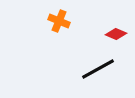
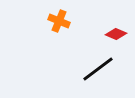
black line: rotated 8 degrees counterclockwise
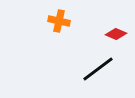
orange cross: rotated 10 degrees counterclockwise
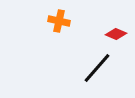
black line: moved 1 px left, 1 px up; rotated 12 degrees counterclockwise
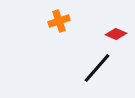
orange cross: rotated 30 degrees counterclockwise
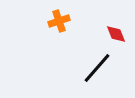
red diamond: rotated 45 degrees clockwise
